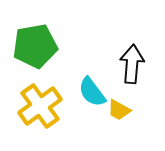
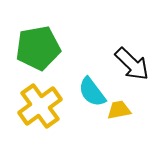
green pentagon: moved 3 px right, 2 px down
black arrow: rotated 129 degrees clockwise
yellow trapezoid: rotated 140 degrees clockwise
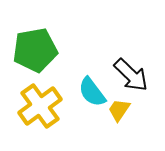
green pentagon: moved 3 px left, 2 px down
black arrow: moved 1 px left, 11 px down
yellow trapezoid: rotated 45 degrees counterclockwise
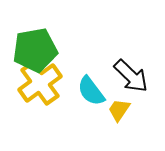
black arrow: moved 1 px down
cyan semicircle: moved 1 px left, 1 px up
yellow cross: moved 23 px up
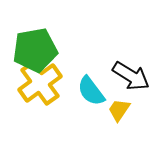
black arrow: rotated 12 degrees counterclockwise
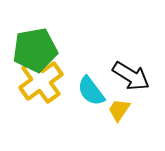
yellow cross: moved 1 px right, 2 px up
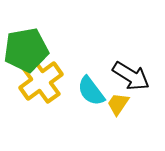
green pentagon: moved 9 px left
yellow trapezoid: moved 1 px left, 6 px up
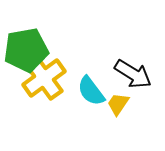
black arrow: moved 2 px right, 2 px up
yellow cross: moved 3 px right, 3 px up
